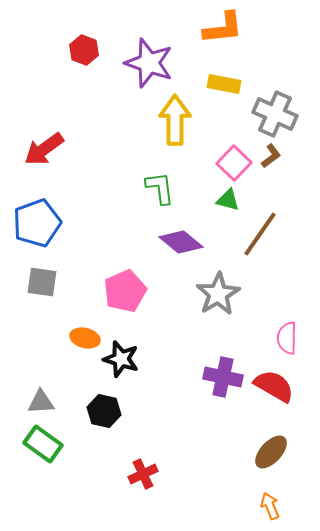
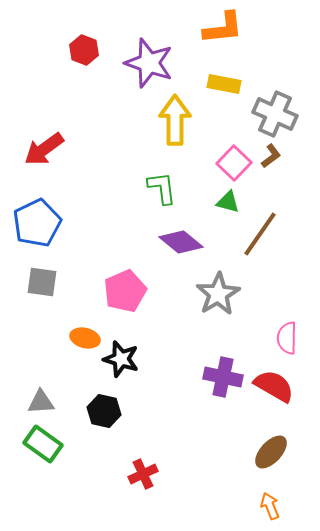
green L-shape: moved 2 px right
green triangle: moved 2 px down
blue pentagon: rotated 6 degrees counterclockwise
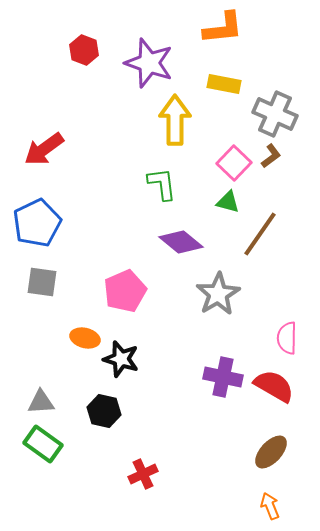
green L-shape: moved 4 px up
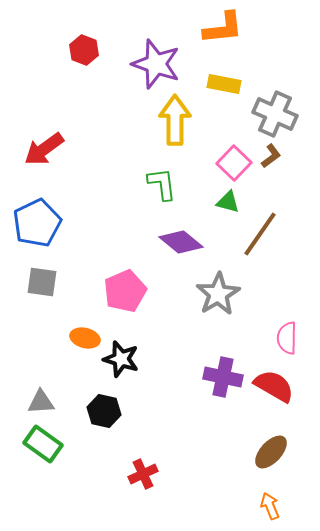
purple star: moved 7 px right, 1 px down
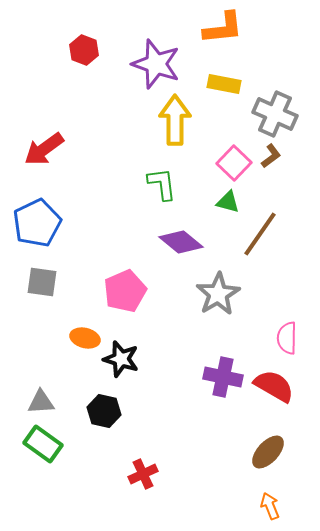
brown ellipse: moved 3 px left
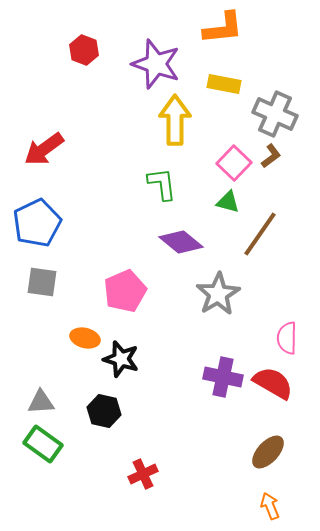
red semicircle: moved 1 px left, 3 px up
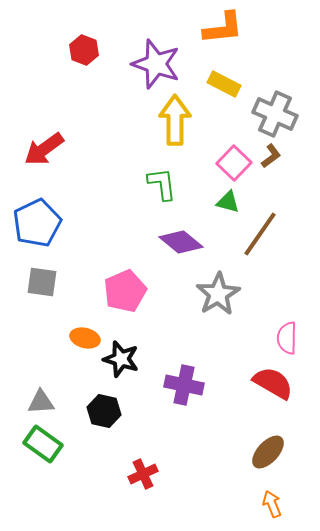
yellow rectangle: rotated 16 degrees clockwise
purple cross: moved 39 px left, 8 px down
orange arrow: moved 2 px right, 2 px up
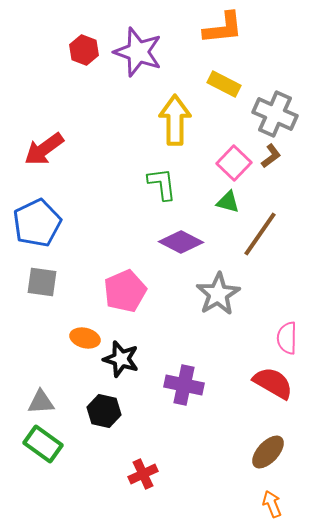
purple star: moved 18 px left, 12 px up
purple diamond: rotated 12 degrees counterclockwise
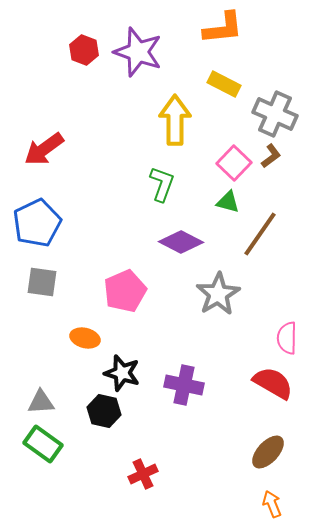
green L-shape: rotated 27 degrees clockwise
black star: moved 1 px right, 14 px down
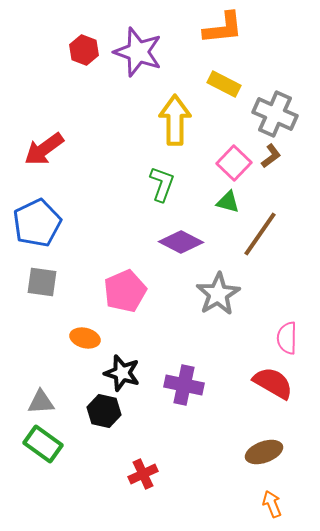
brown ellipse: moved 4 px left; rotated 27 degrees clockwise
